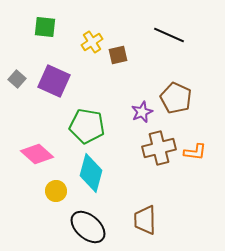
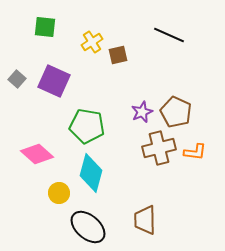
brown pentagon: moved 14 px down
yellow circle: moved 3 px right, 2 px down
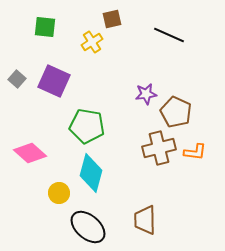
brown square: moved 6 px left, 36 px up
purple star: moved 4 px right, 18 px up; rotated 15 degrees clockwise
pink diamond: moved 7 px left, 1 px up
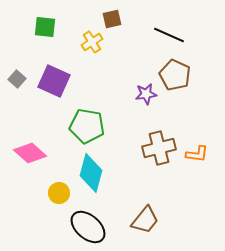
brown pentagon: moved 1 px left, 37 px up
orange L-shape: moved 2 px right, 2 px down
brown trapezoid: rotated 140 degrees counterclockwise
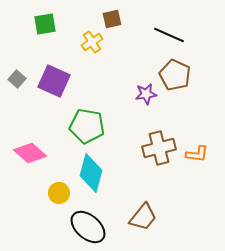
green square: moved 3 px up; rotated 15 degrees counterclockwise
brown trapezoid: moved 2 px left, 3 px up
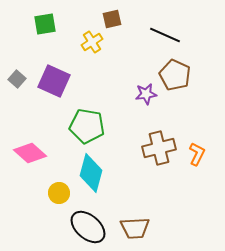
black line: moved 4 px left
orange L-shape: rotated 70 degrees counterclockwise
brown trapezoid: moved 8 px left, 11 px down; rotated 48 degrees clockwise
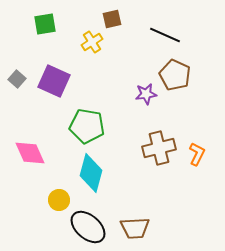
pink diamond: rotated 24 degrees clockwise
yellow circle: moved 7 px down
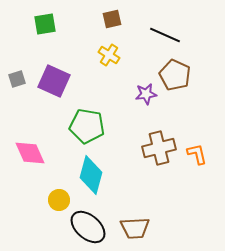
yellow cross: moved 17 px right, 13 px down; rotated 25 degrees counterclockwise
gray square: rotated 30 degrees clockwise
orange L-shape: rotated 40 degrees counterclockwise
cyan diamond: moved 2 px down
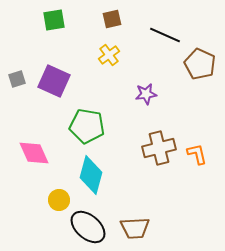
green square: moved 9 px right, 4 px up
yellow cross: rotated 20 degrees clockwise
brown pentagon: moved 25 px right, 11 px up
pink diamond: moved 4 px right
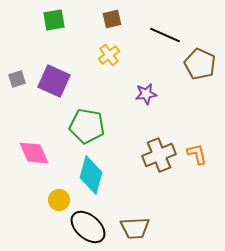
brown cross: moved 7 px down; rotated 8 degrees counterclockwise
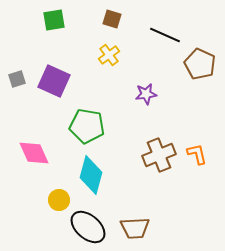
brown square: rotated 30 degrees clockwise
